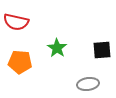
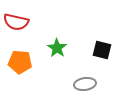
black square: rotated 18 degrees clockwise
gray ellipse: moved 3 px left
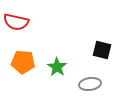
green star: moved 19 px down
orange pentagon: moved 3 px right
gray ellipse: moved 5 px right
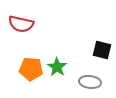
red semicircle: moved 5 px right, 2 px down
orange pentagon: moved 8 px right, 7 px down
gray ellipse: moved 2 px up; rotated 15 degrees clockwise
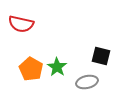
black square: moved 1 px left, 6 px down
orange pentagon: rotated 25 degrees clockwise
gray ellipse: moved 3 px left; rotated 20 degrees counterclockwise
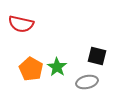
black square: moved 4 px left
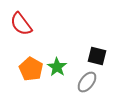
red semicircle: rotated 40 degrees clockwise
gray ellipse: rotated 40 degrees counterclockwise
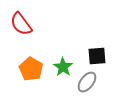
black square: rotated 18 degrees counterclockwise
green star: moved 6 px right
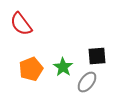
orange pentagon: rotated 20 degrees clockwise
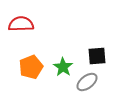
red semicircle: rotated 125 degrees clockwise
orange pentagon: moved 2 px up
gray ellipse: rotated 15 degrees clockwise
